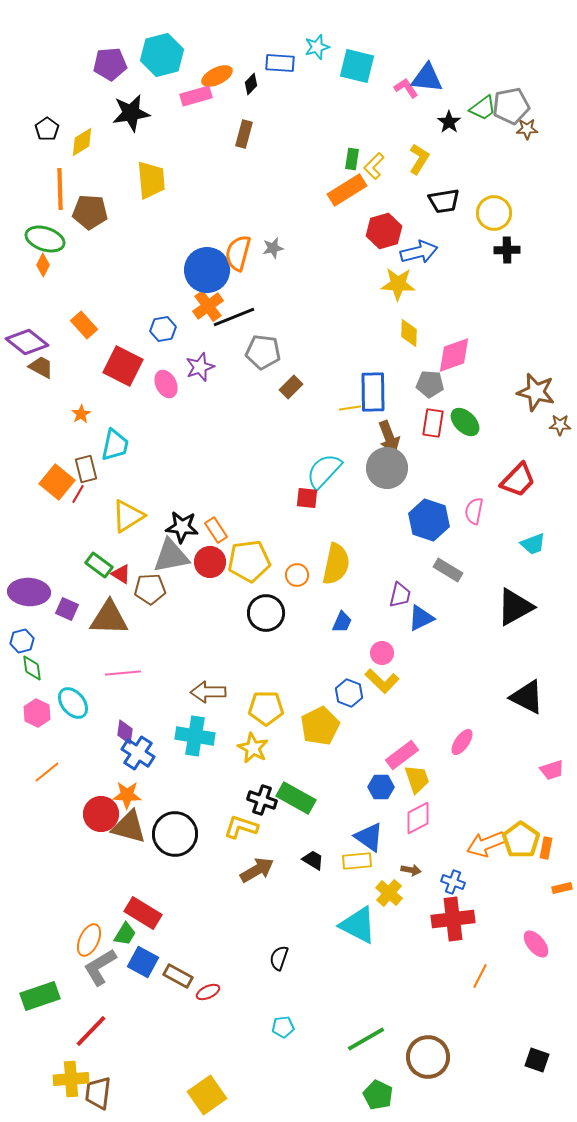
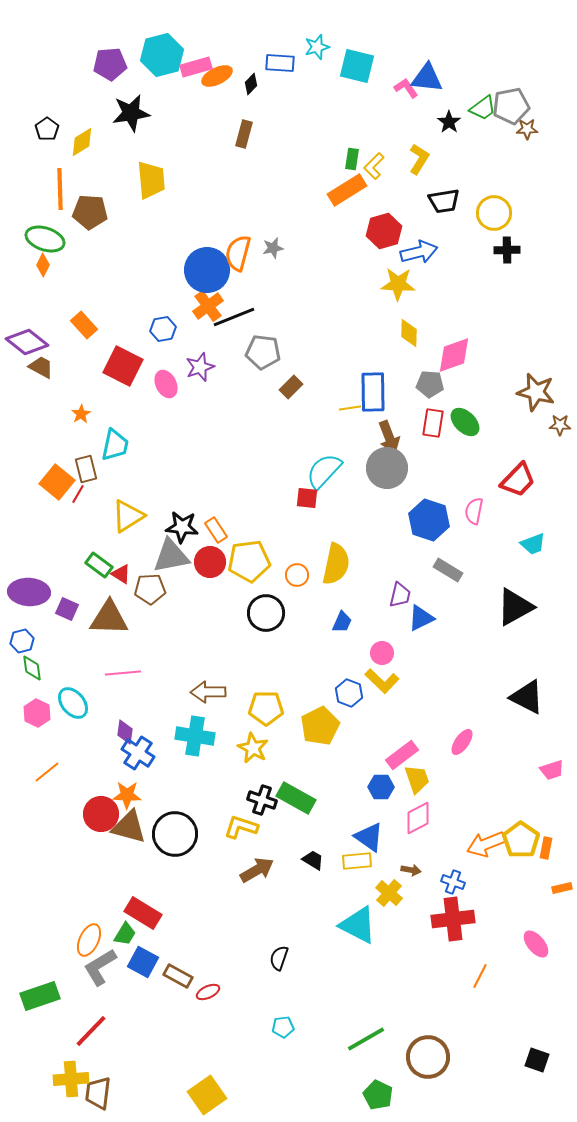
pink rectangle at (196, 96): moved 29 px up
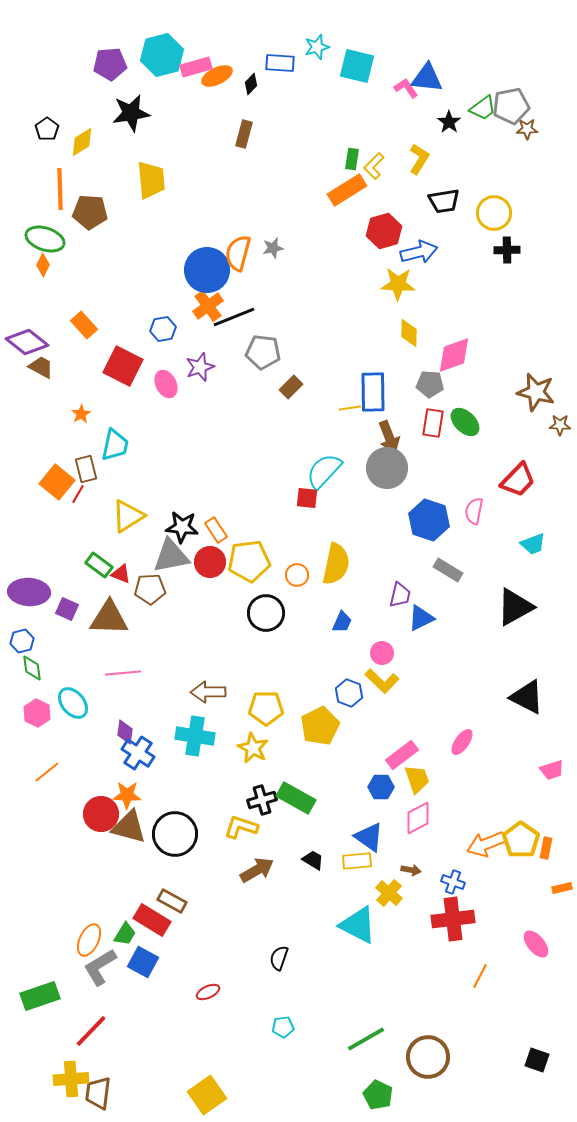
red triangle at (121, 574): rotated 10 degrees counterclockwise
black cross at (262, 800): rotated 36 degrees counterclockwise
red rectangle at (143, 913): moved 9 px right, 7 px down
brown rectangle at (178, 976): moved 6 px left, 75 px up
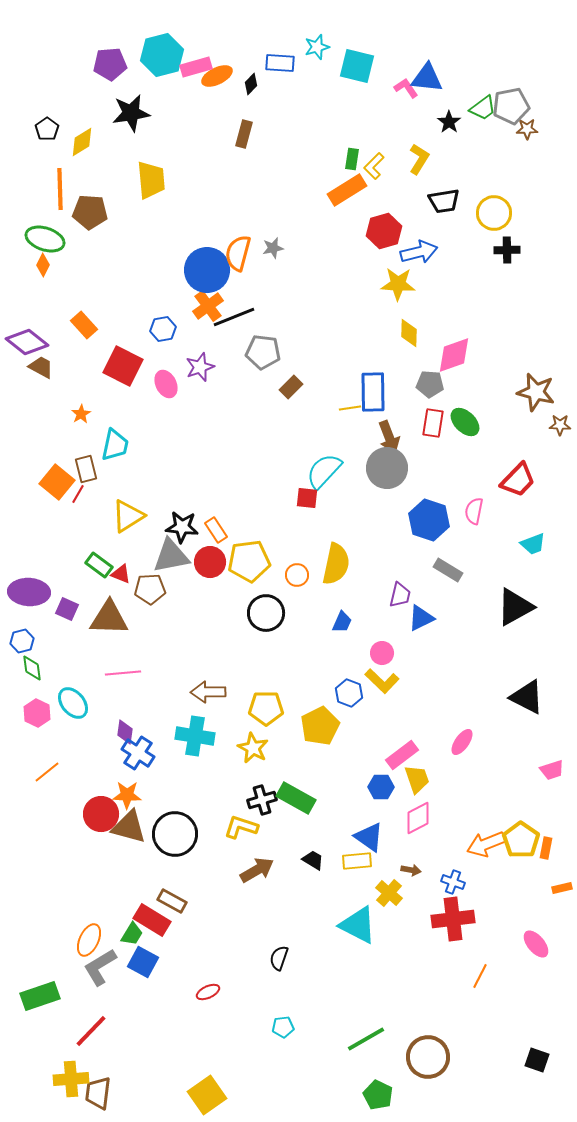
green trapezoid at (125, 934): moved 7 px right
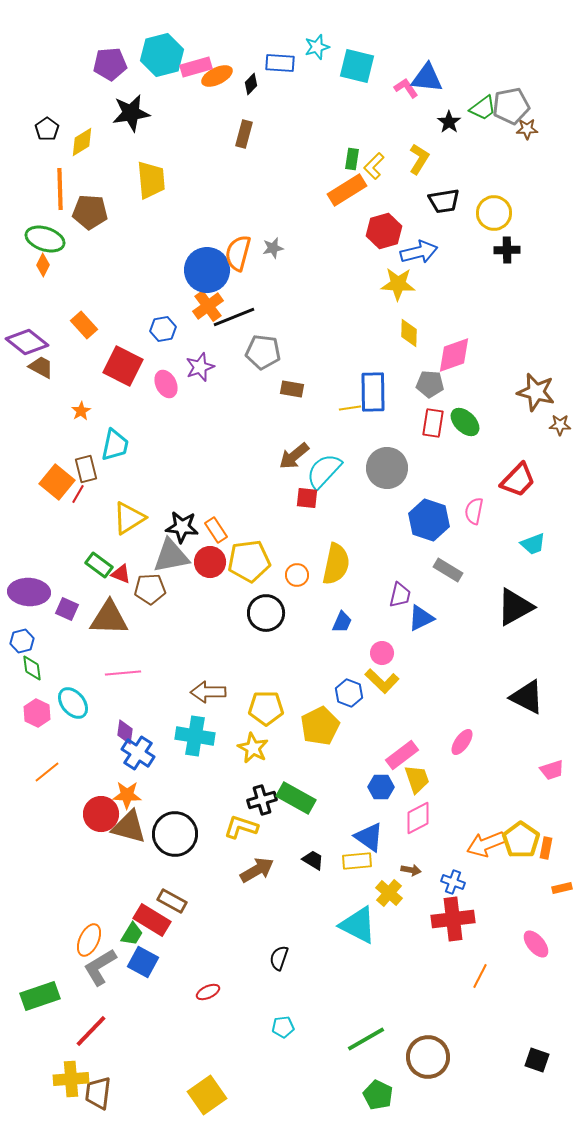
brown rectangle at (291, 387): moved 1 px right, 2 px down; rotated 55 degrees clockwise
orange star at (81, 414): moved 3 px up
brown arrow at (389, 437): moved 95 px left, 19 px down; rotated 72 degrees clockwise
yellow triangle at (128, 516): moved 1 px right, 2 px down
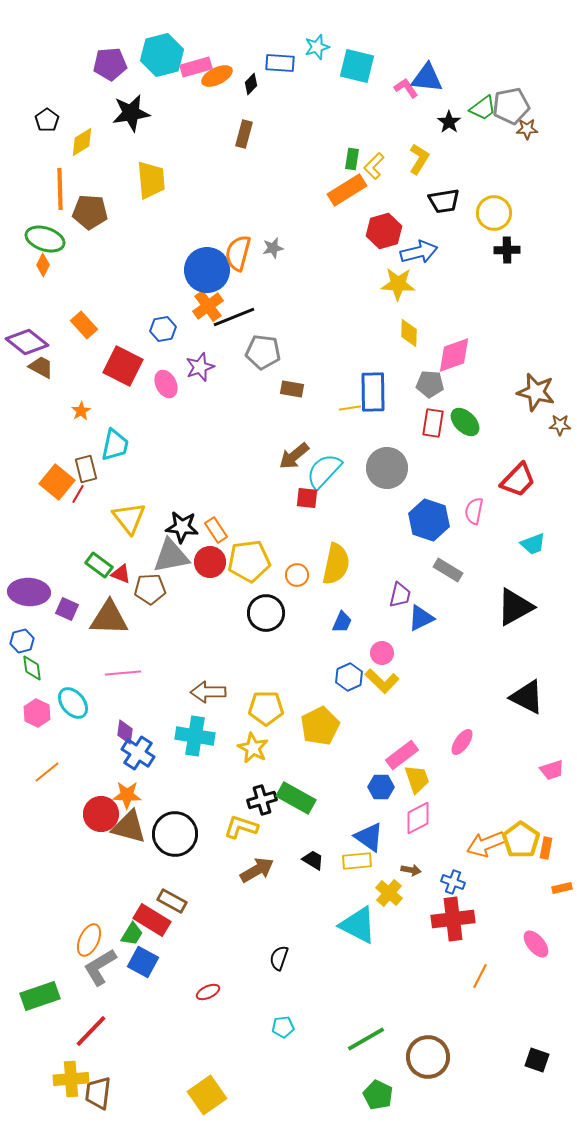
black pentagon at (47, 129): moved 9 px up
yellow triangle at (129, 518): rotated 36 degrees counterclockwise
blue hexagon at (349, 693): moved 16 px up; rotated 16 degrees clockwise
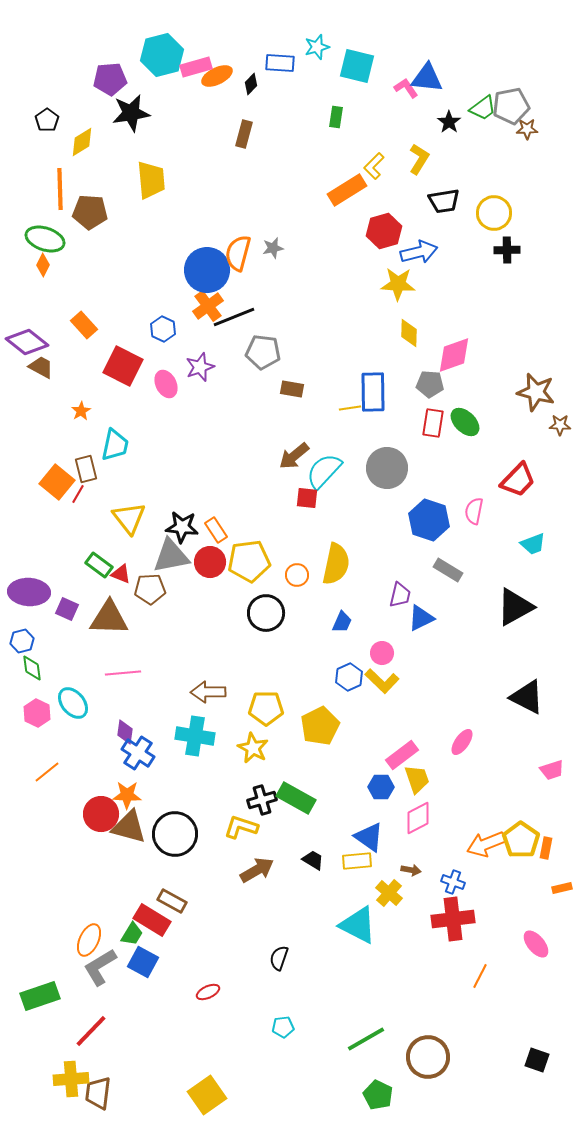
purple pentagon at (110, 64): moved 15 px down
green rectangle at (352, 159): moved 16 px left, 42 px up
blue hexagon at (163, 329): rotated 25 degrees counterclockwise
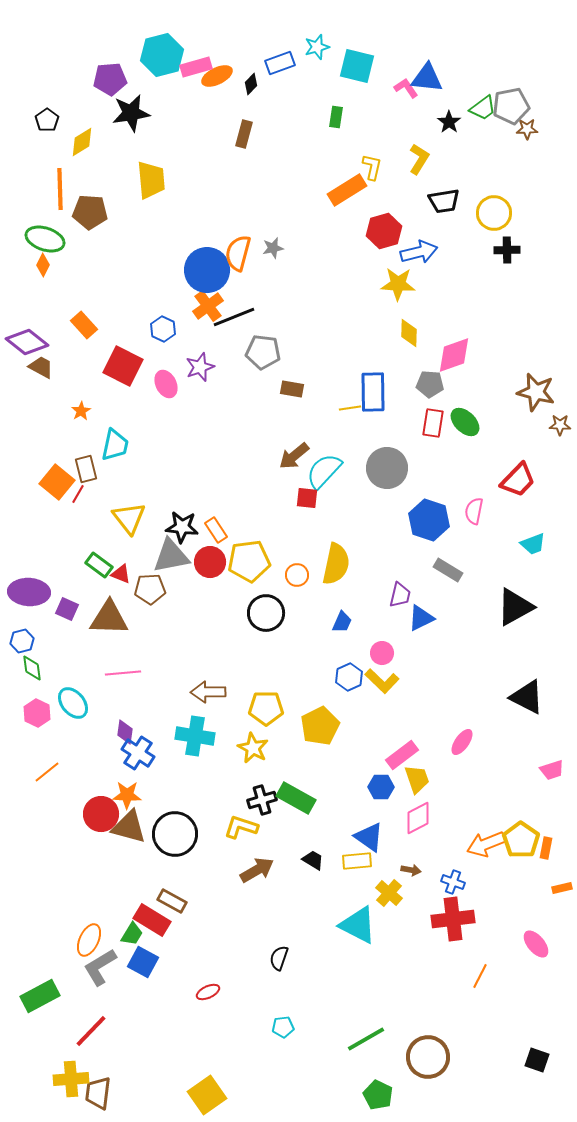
blue rectangle at (280, 63): rotated 24 degrees counterclockwise
yellow L-shape at (374, 166): moved 2 px left, 1 px down; rotated 148 degrees clockwise
green rectangle at (40, 996): rotated 9 degrees counterclockwise
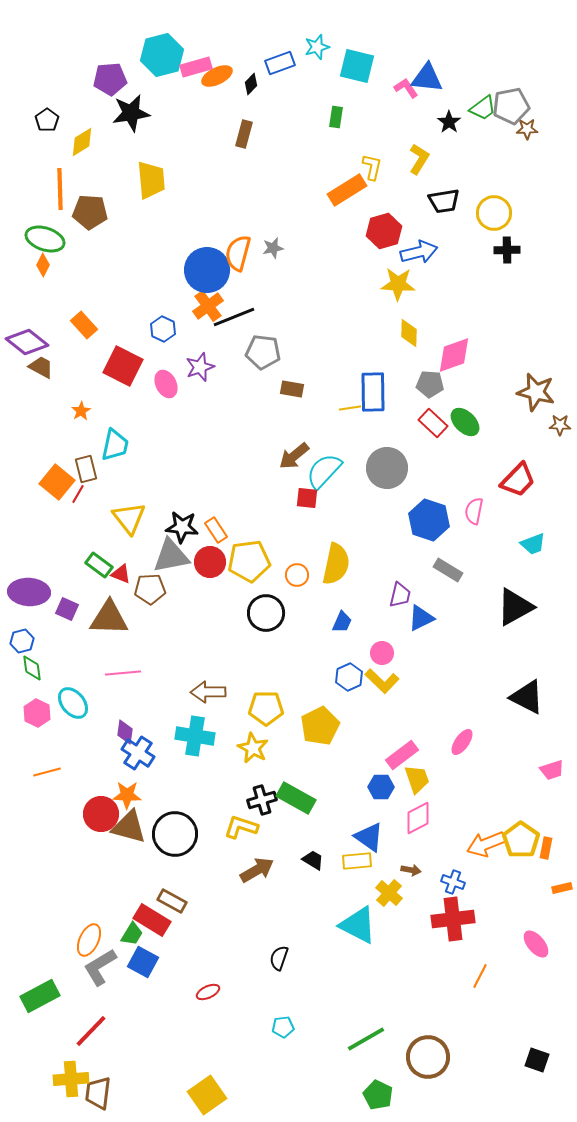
red rectangle at (433, 423): rotated 56 degrees counterclockwise
orange line at (47, 772): rotated 24 degrees clockwise
